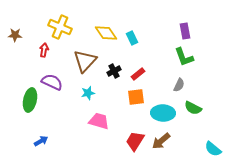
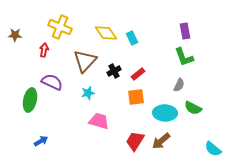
cyan ellipse: moved 2 px right
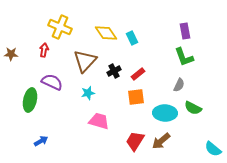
brown star: moved 4 px left, 19 px down
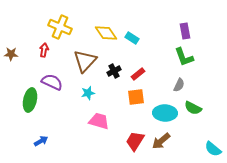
cyan rectangle: rotated 32 degrees counterclockwise
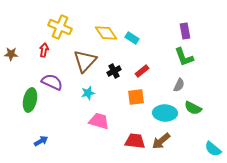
red rectangle: moved 4 px right, 3 px up
red trapezoid: rotated 65 degrees clockwise
